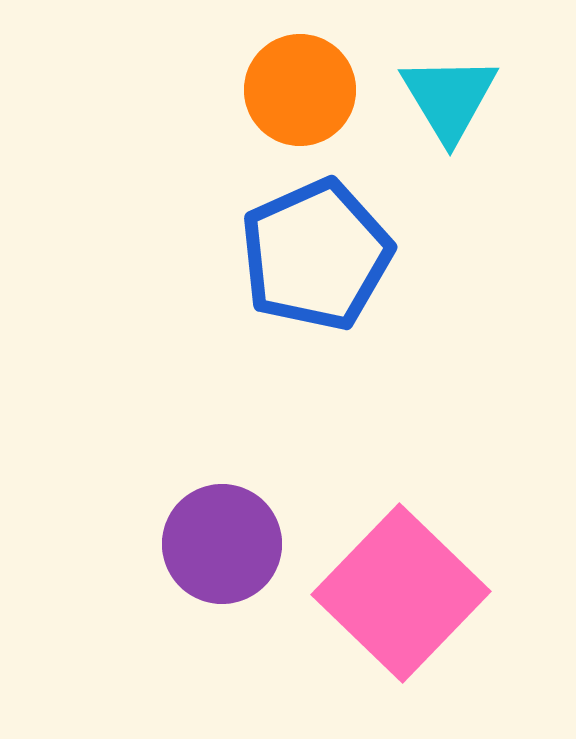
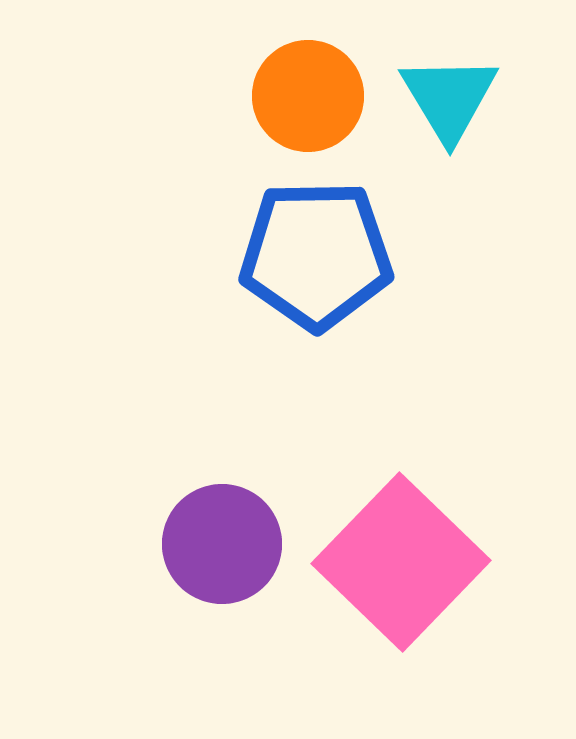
orange circle: moved 8 px right, 6 px down
blue pentagon: rotated 23 degrees clockwise
pink square: moved 31 px up
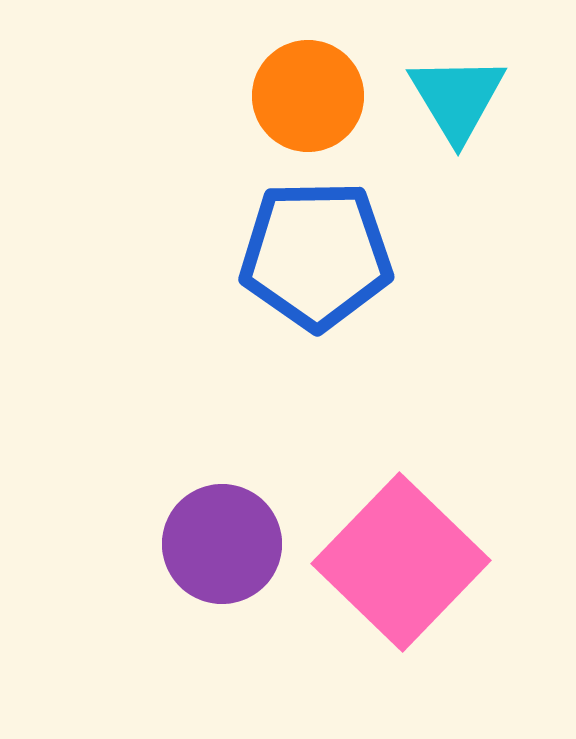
cyan triangle: moved 8 px right
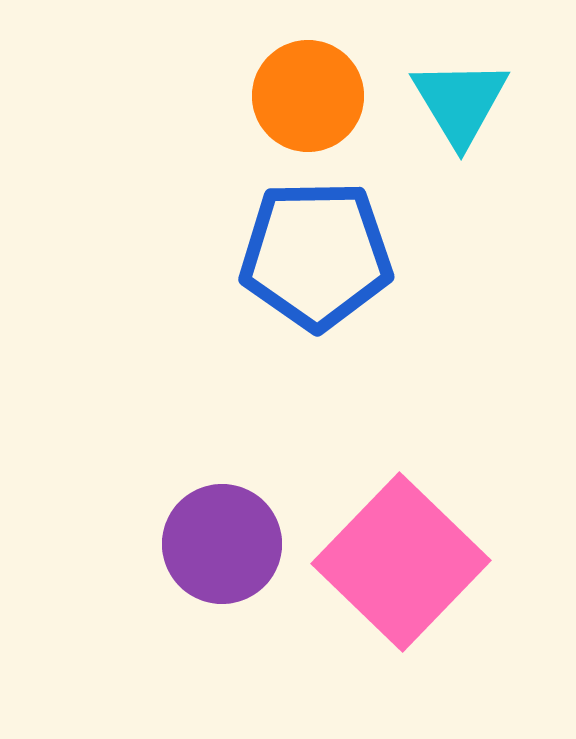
cyan triangle: moved 3 px right, 4 px down
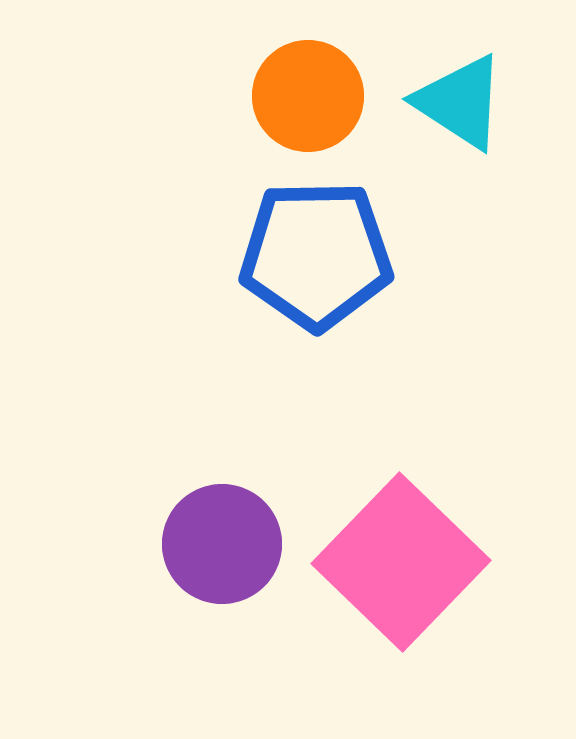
cyan triangle: rotated 26 degrees counterclockwise
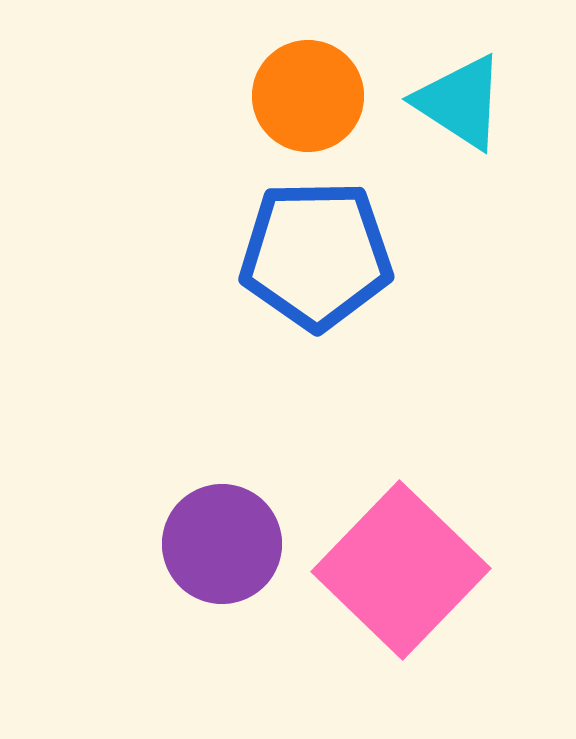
pink square: moved 8 px down
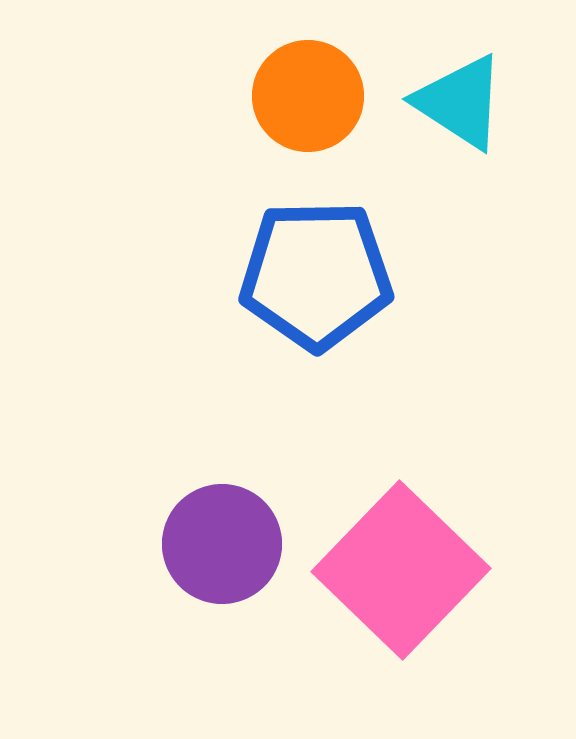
blue pentagon: moved 20 px down
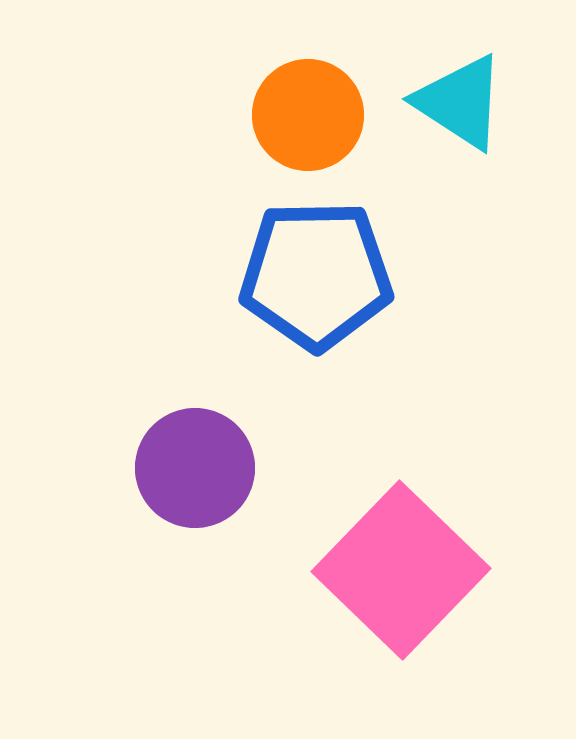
orange circle: moved 19 px down
purple circle: moved 27 px left, 76 px up
